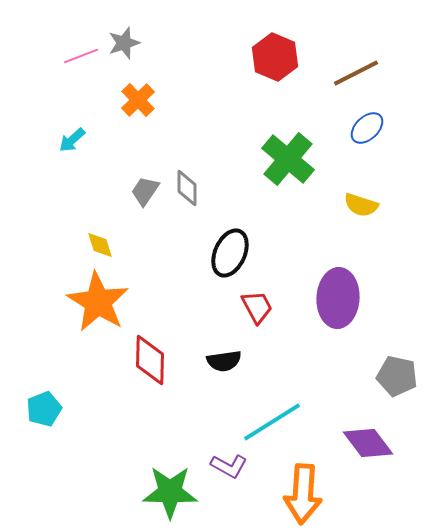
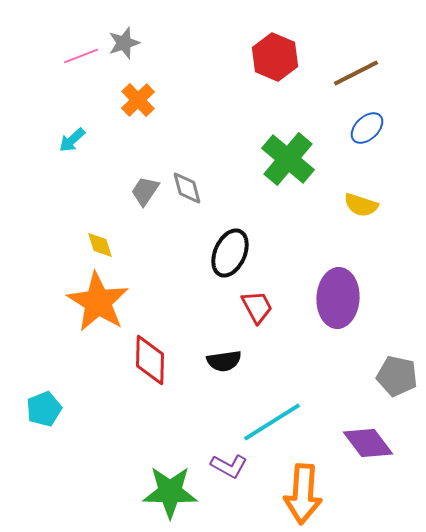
gray diamond: rotated 15 degrees counterclockwise
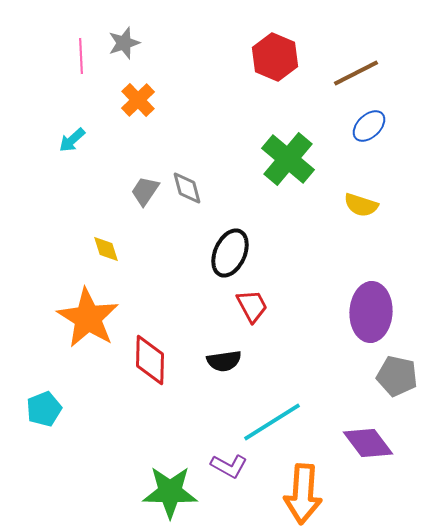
pink line: rotated 72 degrees counterclockwise
blue ellipse: moved 2 px right, 2 px up
yellow diamond: moved 6 px right, 4 px down
purple ellipse: moved 33 px right, 14 px down
orange star: moved 10 px left, 16 px down
red trapezoid: moved 5 px left, 1 px up
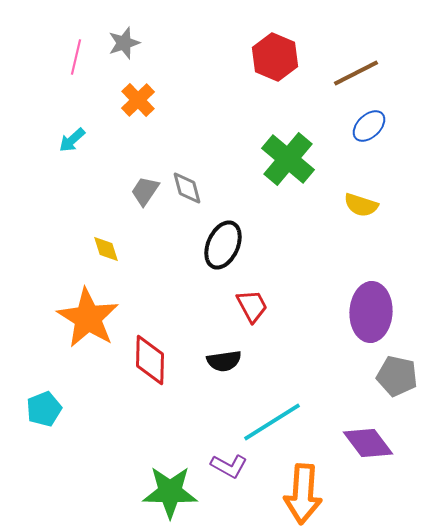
pink line: moved 5 px left, 1 px down; rotated 16 degrees clockwise
black ellipse: moved 7 px left, 8 px up
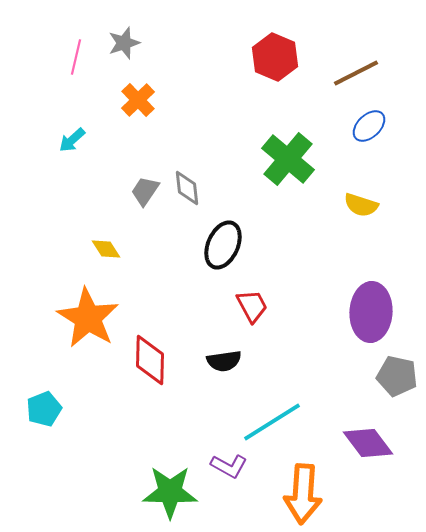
gray diamond: rotated 9 degrees clockwise
yellow diamond: rotated 16 degrees counterclockwise
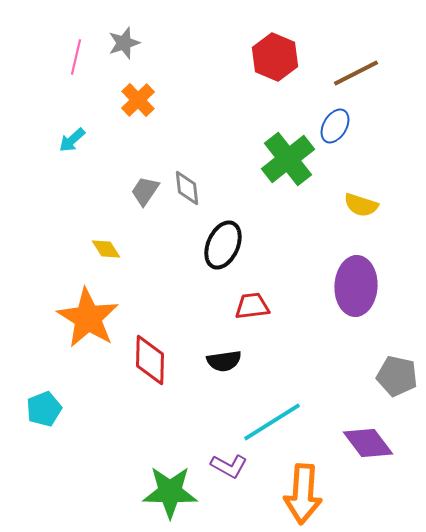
blue ellipse: moved 34 px left; rotated 16 degrees counterclockwise
green cross: rotated 12 degrees clockwise
red trapezoid: rotated 69 degrees counterclockwise
purple ellipse: moved 15 px left, 26 px up
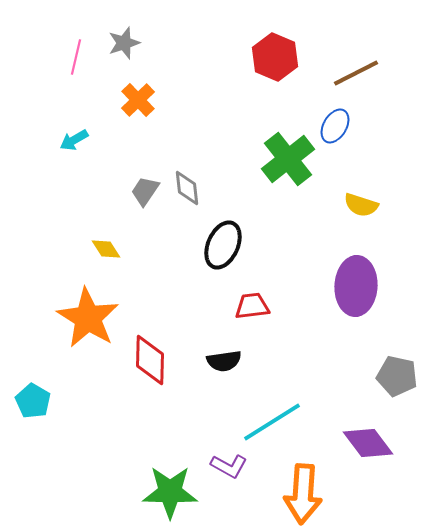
cyan arrow: moved 2 px right; rotated 12 degrees clockwise
cyan pentagon: moved 11 px left, 8 px up; rotated 20 degrees counterclockwise
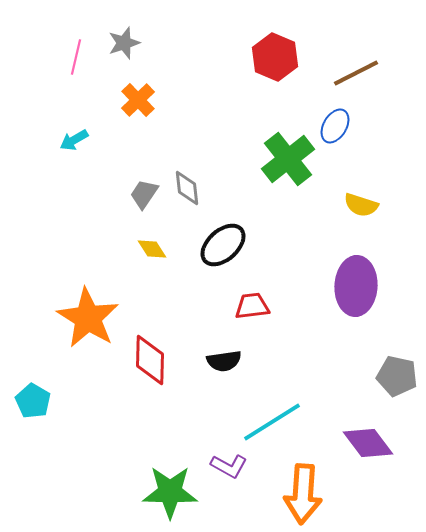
gray trapezoid: moved 1 px left, 3 px down
black ellipse: rotated 24 degrees clockwise
yellow diamond: moved 46 px right
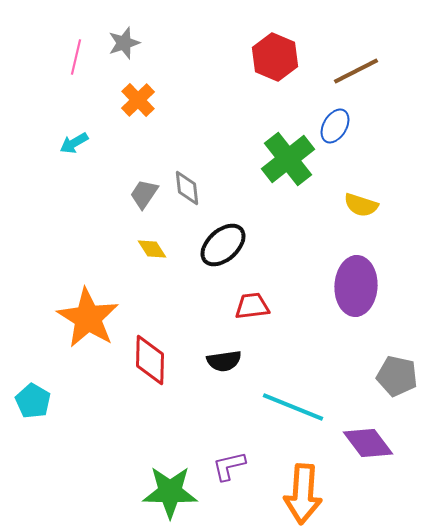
brown line: moved 2 px up
cyan arrow: moved 3 px down
cyan line: moved 21 px right, 15 px up; rotated 54 degrees clockwise
purple L-shape: rotated 138 degrees clockwise
